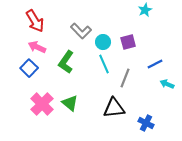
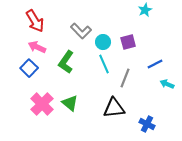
blue cross: moved 1 px right, 1 px down
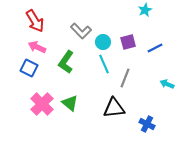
blue line: moved 16 px up
blue square: rotated 18 degrees counterclockwise
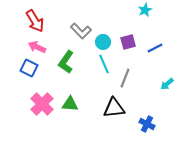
cyan arrow: rotated 64 degrees counterclockwise
green triangle: moved 1 px down; rotated 36 degrees counterclockwise
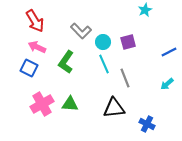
blue line: moved 14 px right, 4 px down
gray line: rotated 42 degrees counterclockwise
pink cross: rotated 15 degrees clockwise
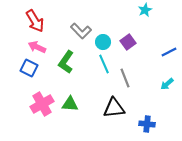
purple square: rotated 21 degrees counterclockwise
blue cross: rotated 21 degrees counterclockwise
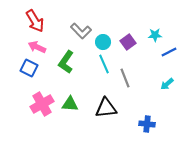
cyan star: moved 10 px right, 25 px down; rotated 24 degrees clockwise
black triangle: moved 8 px left
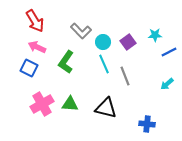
gray line: moved 2 px up
black triangle: rotated 20 degrees clockwise
